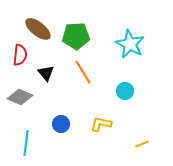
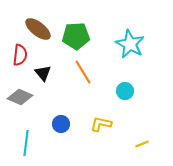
black triangle: moved 3 px left
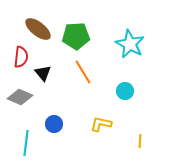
red semicircle: moved 1 px right, 2 px down
blue circle: moved 7 px left
yellow line: moved 2 px left, 3 px up; rotated 64 degrees counterclockwise
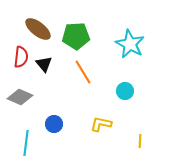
black triangle: moved 1 px right, 9 px up
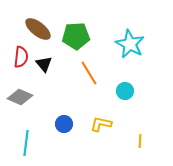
orange line: moved 6 px right, 1 px down
blue circle: moved 10 px right
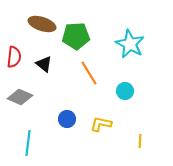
brown ellipse: moved 4 px right, 5 px up; rotated 20 degrees counterclockwise
red semicircle: moved 7 px left
black triangle: rotated 12 degrees counterclockwise
blue circle: moved 3 px right, 5 px up
cyan line: moved 2 px right
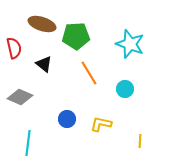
cyan star: rotated 8 degrees counterclockwise
red semicircle: moved 9 px up; rotated 20 degrees counterclockwise
cyan circle: moved 2 px up
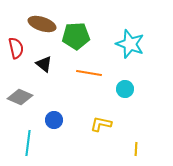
red semicircle: moved 2 px right
orange line: rotated 50 degrees counterclockwise
blue circle: moved 13 px left, 1 px down
yellow line: moved 4 px left, 8 px down
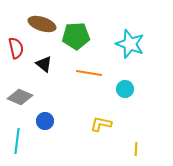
blue circle: moved 9 px left, 1 px down
cyan line: moved 11 px left, 2 px up
